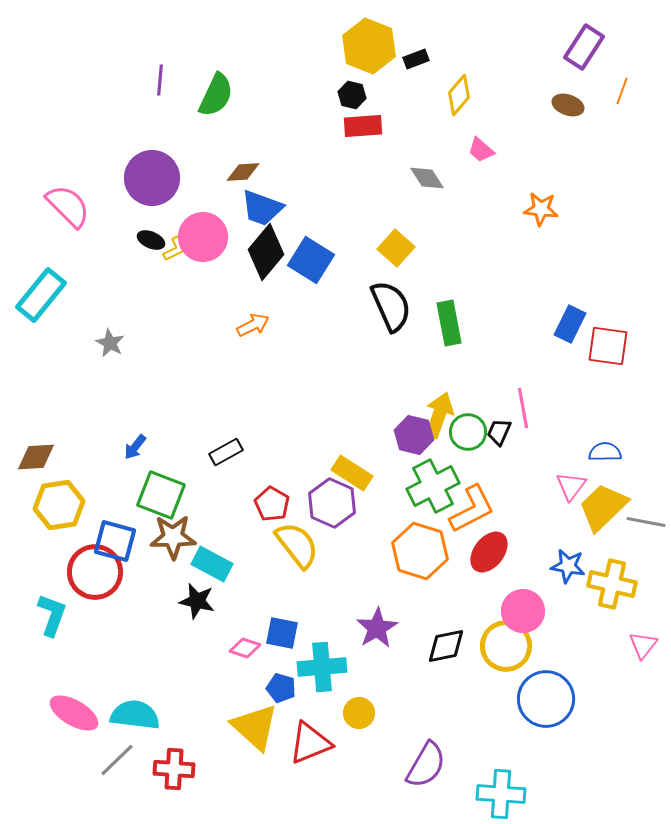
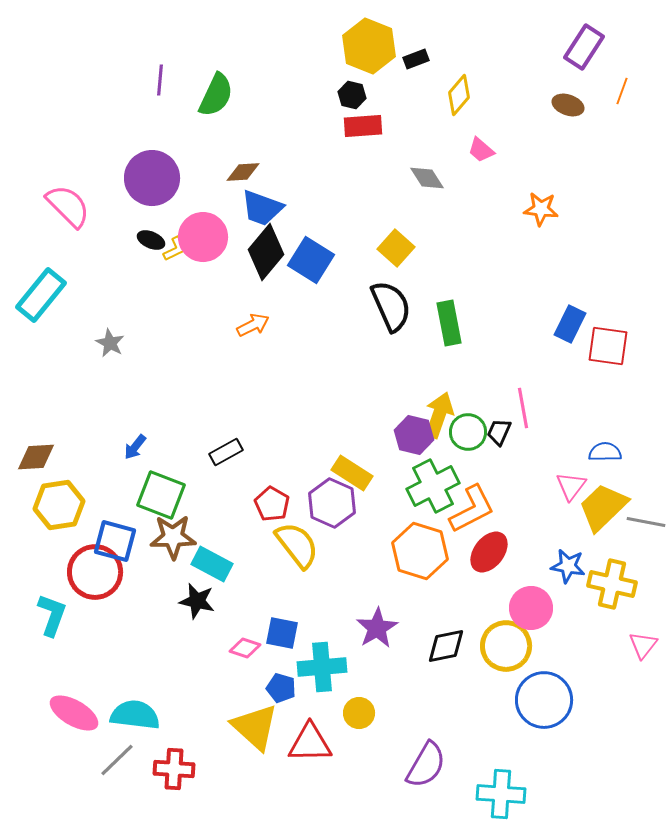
pink circle at (523, 611): moved 8 px right, 3 px up
blue circle at (546, 699): moved 2 px left, 1 px down
red triangle at (310, 743): rotated 21 degrees clockwise
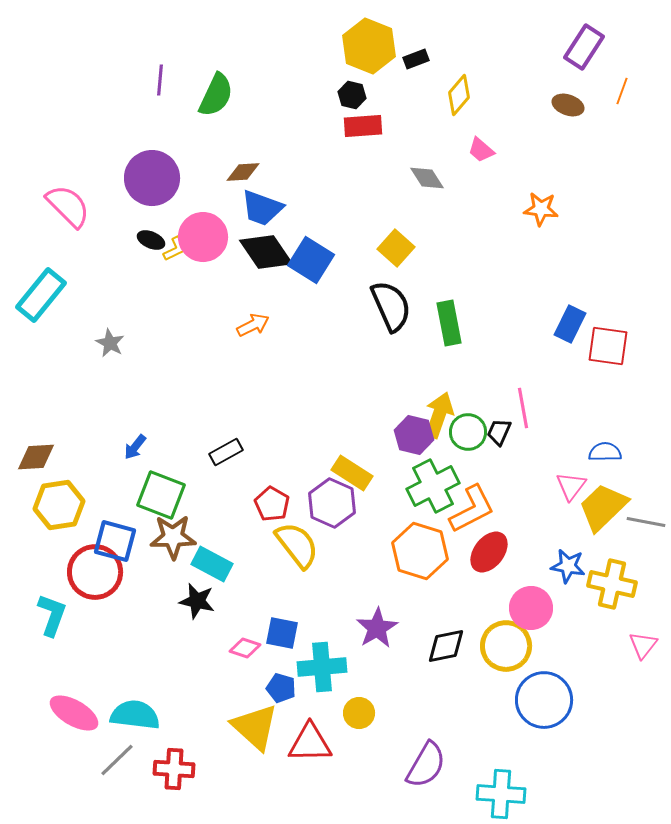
black diamond at (266, 252): rotated 74 degrees counterclockwise
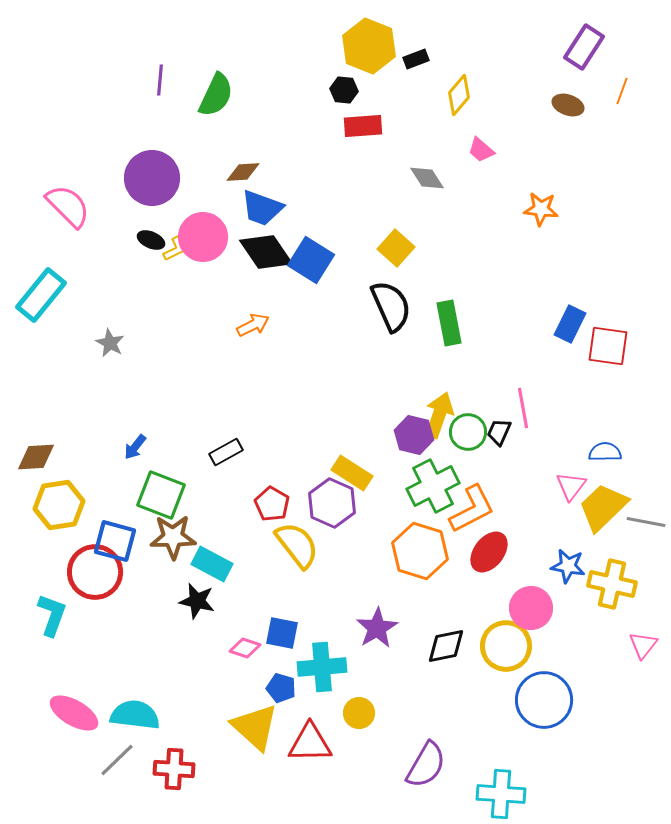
black hexagon at (352, 95): moved 8 px left, 5 px up; rotated 8 degrees counterclockwise
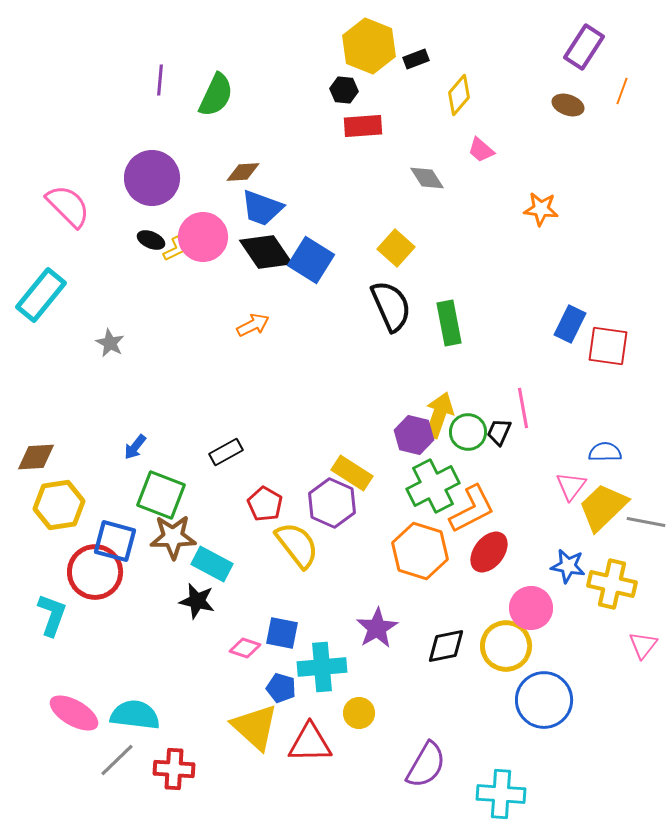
red pentagon at (272, 504): moved 7 px left
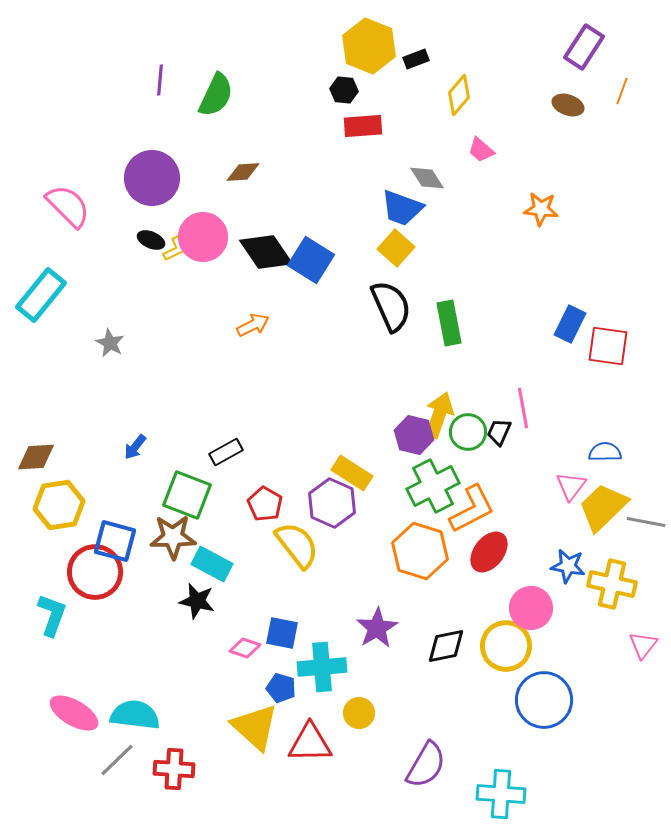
blue trapezoid at (262, 208): moved 140 px right
green square at (161, 495): moved 26 px right
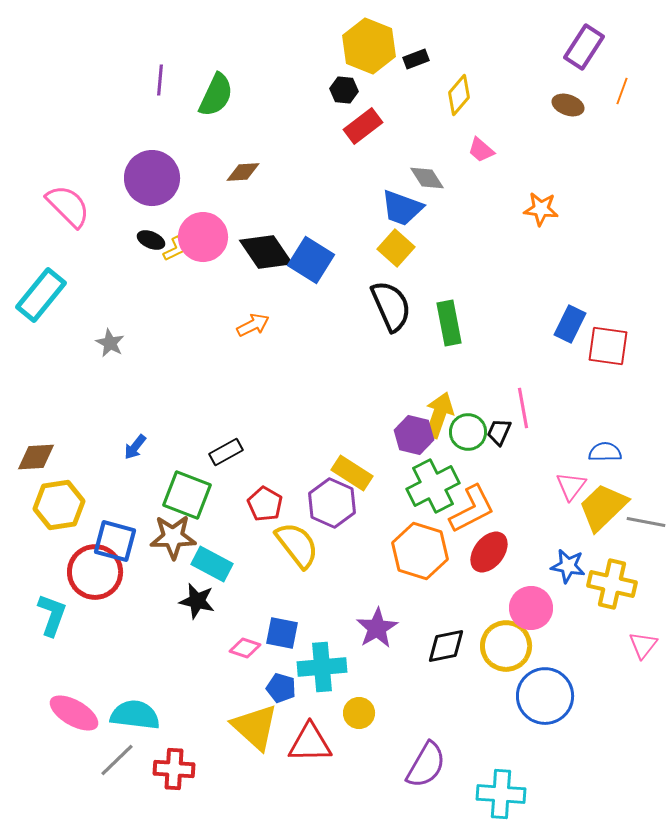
red rectangle at (363, 126): rotated 33 degrees counterclockwise
blue circle at (544, 700): moved 1 px right, 4 px up
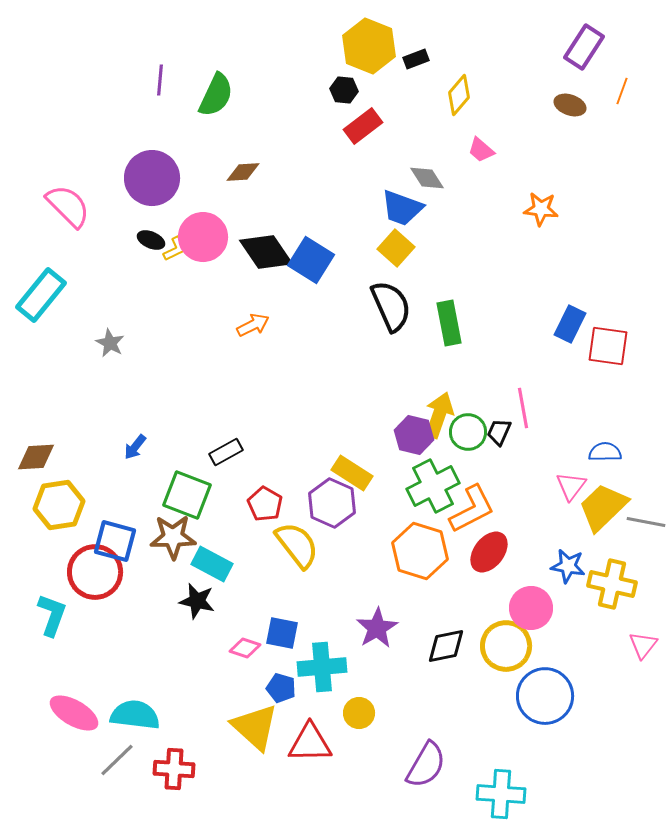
brown ellipse at (568, 105): moved 2 px right
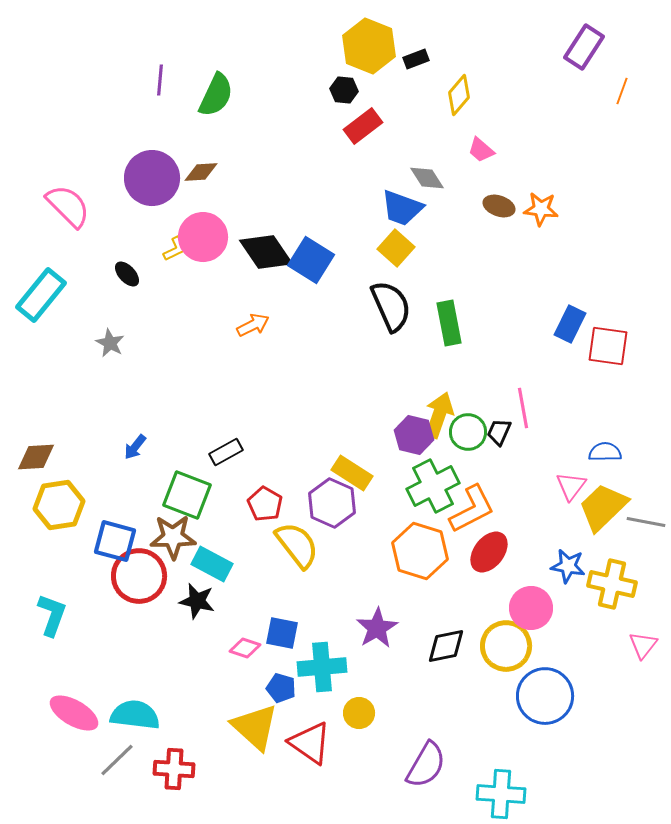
brown ellipse at (570, 105): moved 71 px left, 101 px down
brown diamond at (243, 172): moved 42 px left
black ellipse at (151, 240): moved 24 px left, 34 px down; rotated 24 degrees clockwise
red circle at (95, 572): moved 44 px right, 4 px down
red triangle at (310, 743): rotated 36 degrees clockwise
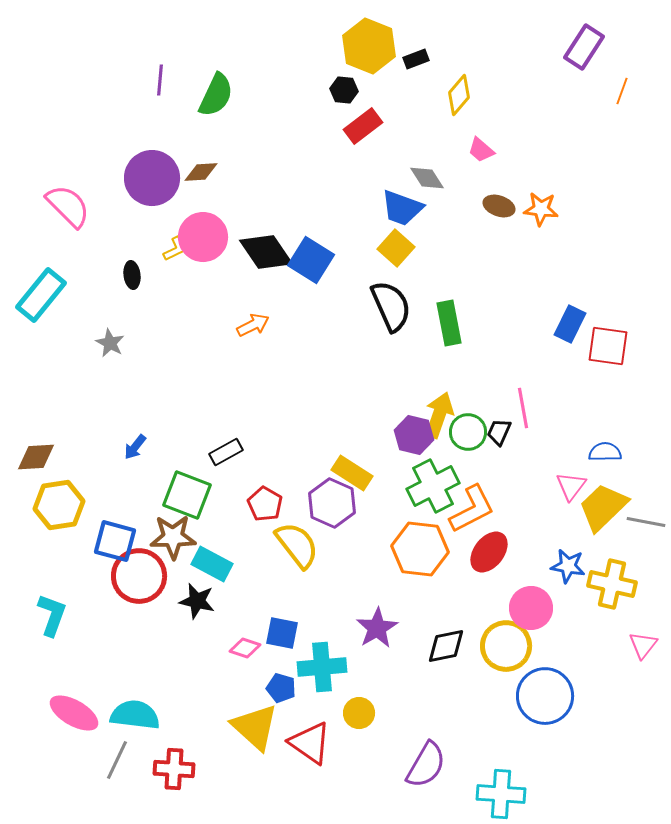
black ellipse at (127, 274): moved 5 px right, 1 px down; rotated 36 degrees clockwise
orange hexagon at (420, 551): moved 2 px up; rotated 10 degrees counterclockwise
gray line at (117, 760): rotated 21 degrees counterclockwise
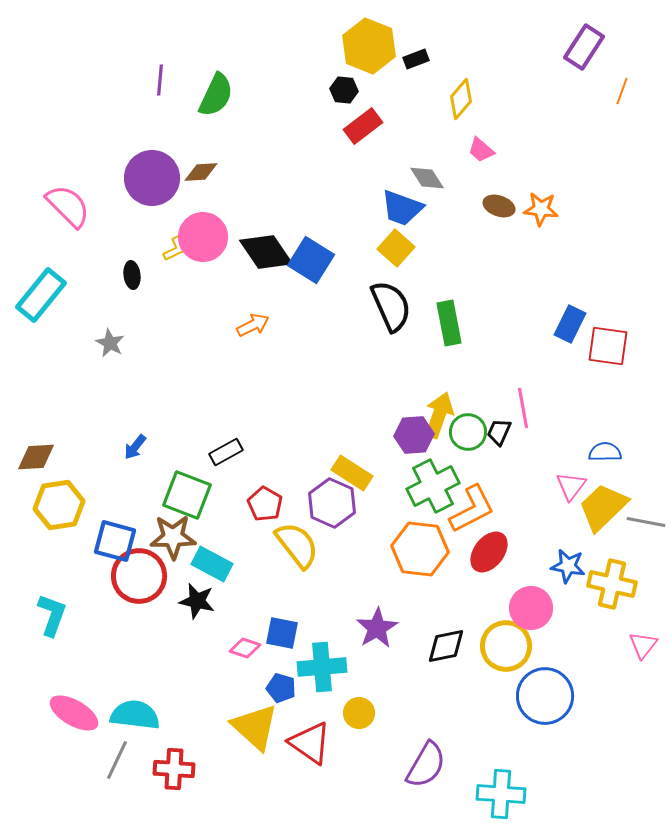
yellow diamond at (459, 95): moved 2 px right, 4 px down
purple hexagon at (414, 435): rotated 18 degrees counterclockwise
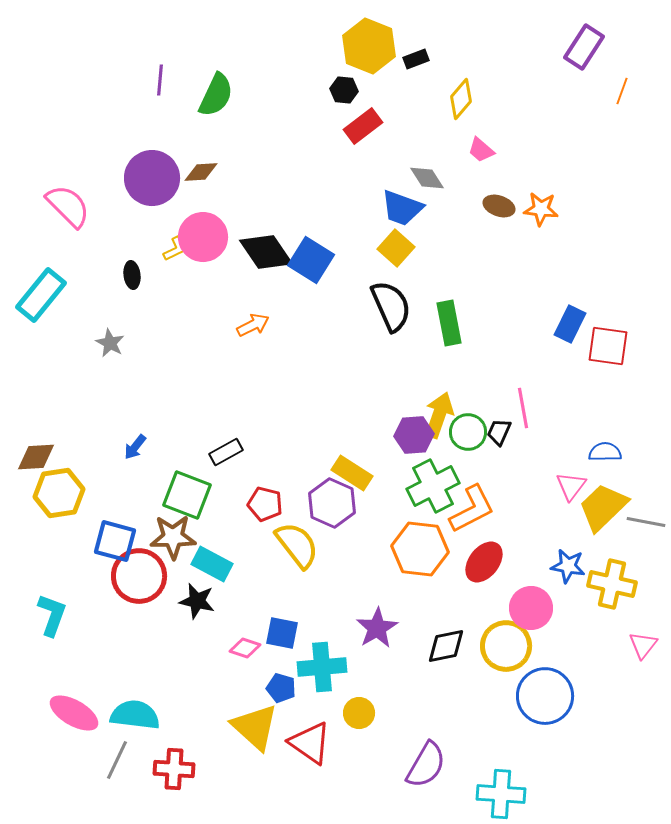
red pentagon at (265, 504): rotated 16 degrees counterclockwise
yellow hexagon at (59, 505): moved 12 px up
red ellipse at (489, 552): moved 5 px left, 10 px down
